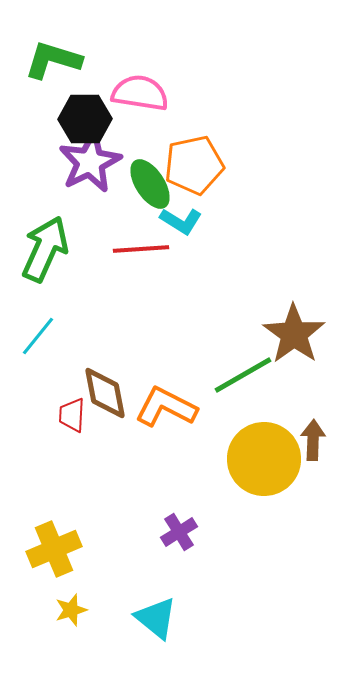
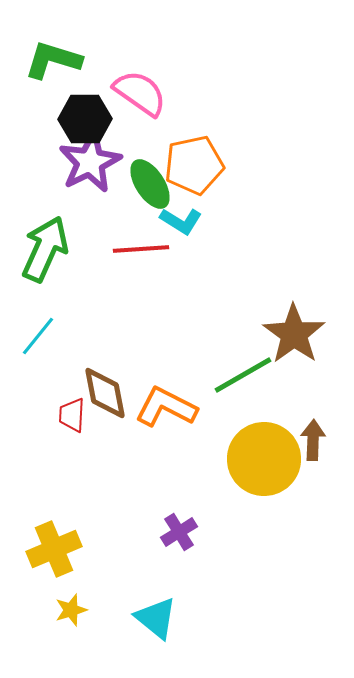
pink semicircle: rotated 26 degrees clockwise
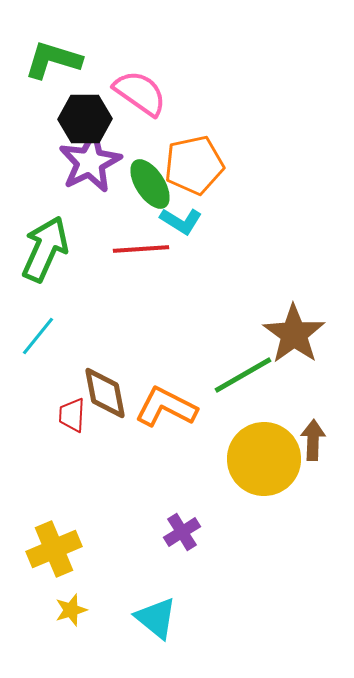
purple cross: moved 3 px right
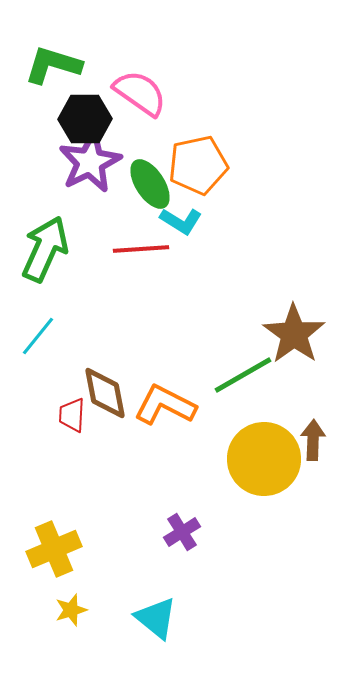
green L-shape: moved 5 px down
orange pentagon: moved 4 px right
orange L-shape: moved 1 px left, 2 px up
